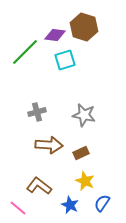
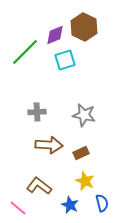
brown hexagon: rotated 8 degrees clockwise
purple diamond: rotated 30 degrees counterclockwise
gray cross: rotated 12 degrees clockwise
blue semicircle: rotated 132 degrees clockwise
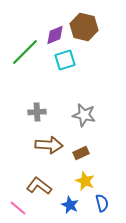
brown hexagon: rotated 12 degrees counterclockwise
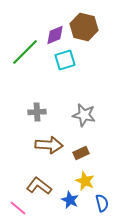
blue star: moved 5 px up
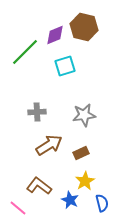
cyan square: moved 6 px down
gray star: rotated 20 degrees counterclockwise
brown arrow: rotated 36 degrees counterclockwise
yellow star: rotated 18 degrees clockwise
